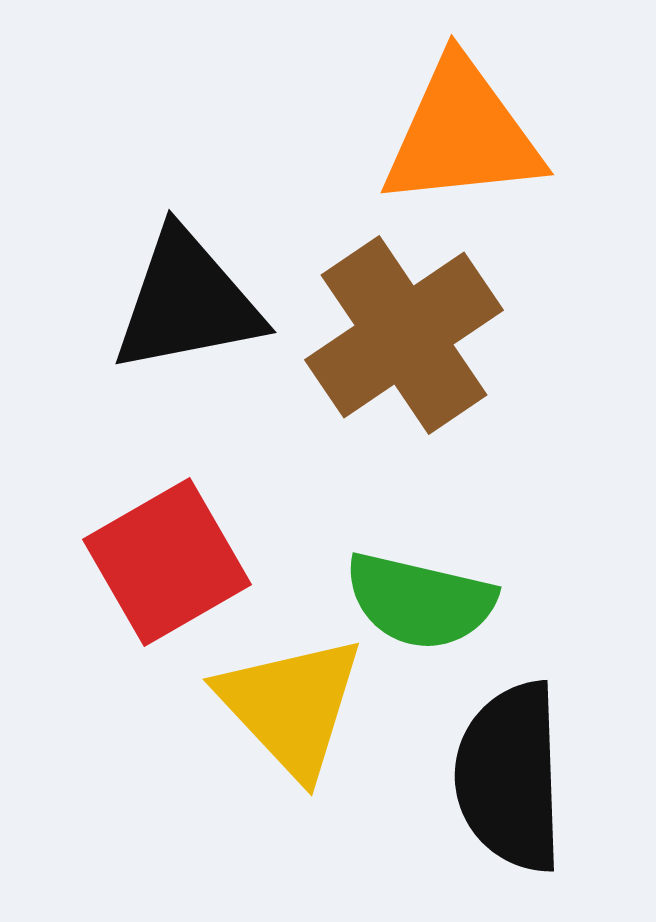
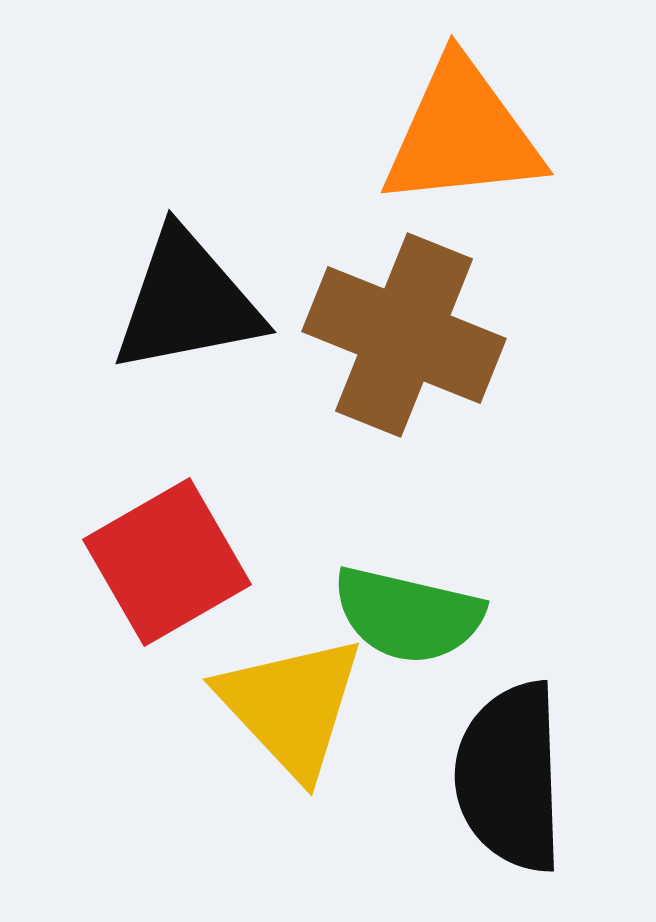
brown cross: rotated 34 degrees counterclockwise
green semicircle: moved 12 px left, 14 px down
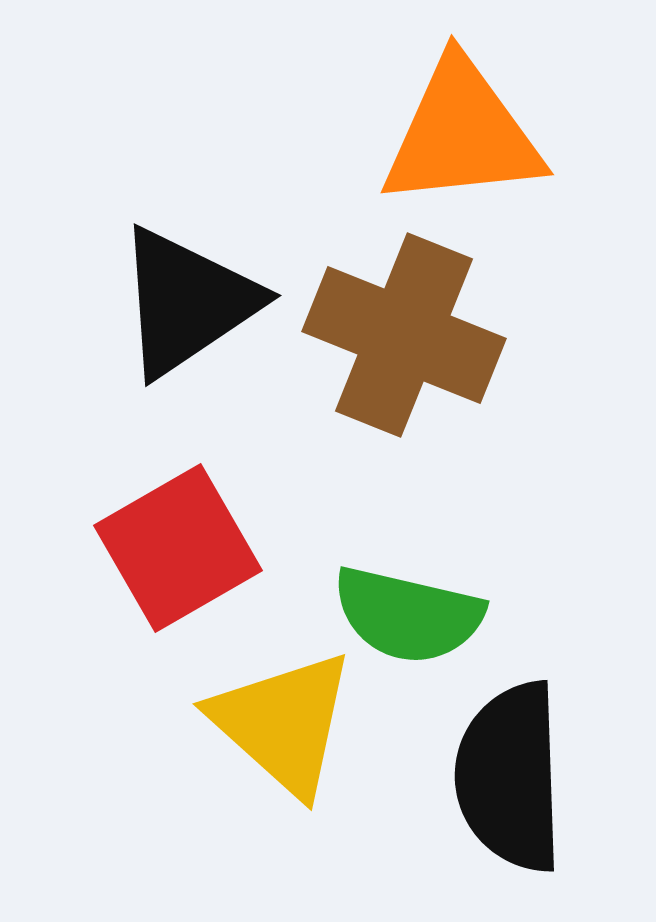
black triangle: rotated 23 degrees counterclockwise
red square: moved 11 px right, 14 px up
yellow triangle: moved 8 px left, 17 px down; rotated 5 degrees counterclockwise
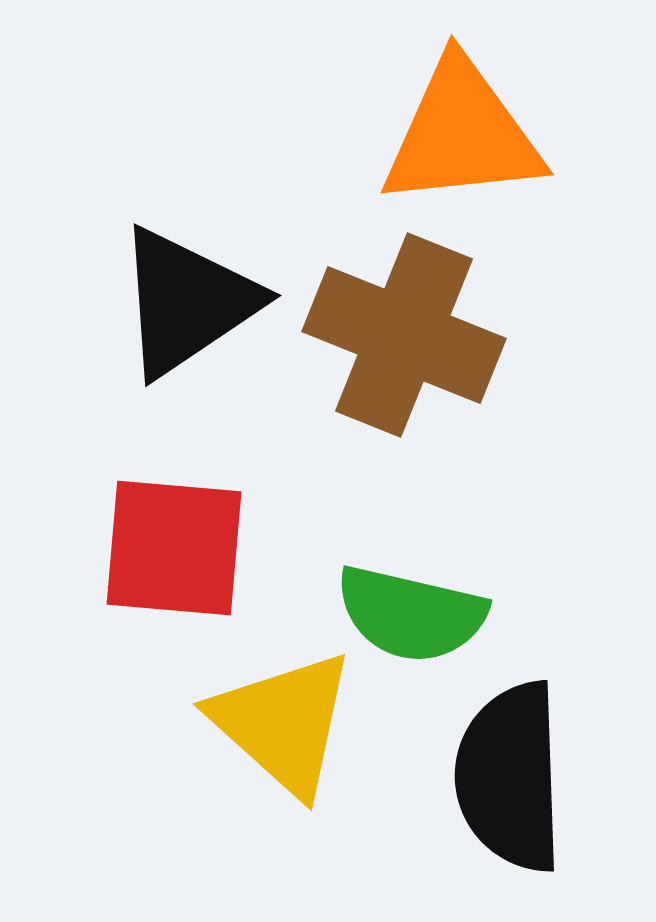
red square: moved 4 px left; rotated 35 degrees clockwise
green semicircle: moved 3 px right, 1 px up
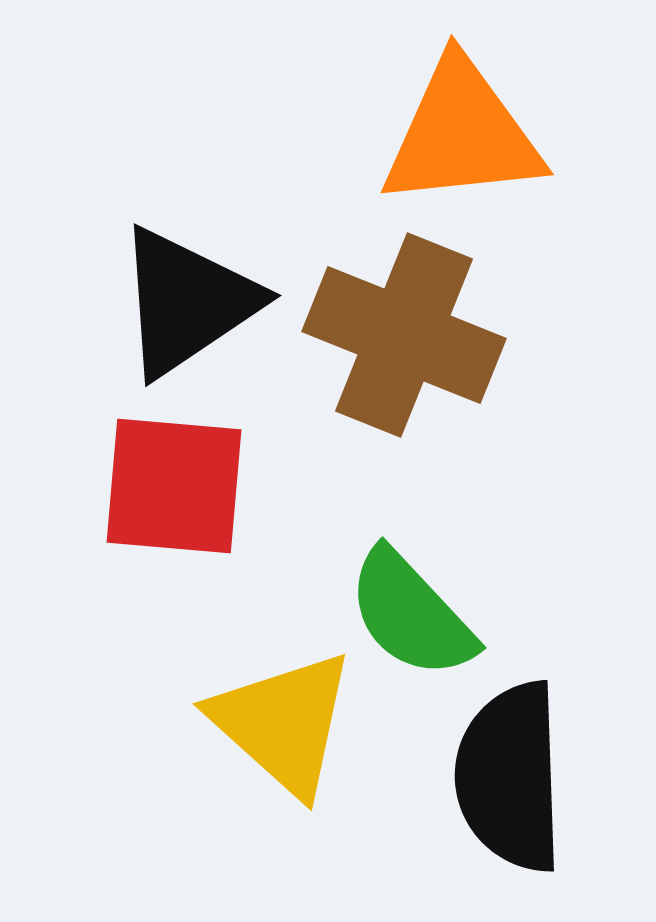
red square: moved 62 px up
green semicircle: rotated 34 degrees clockwise
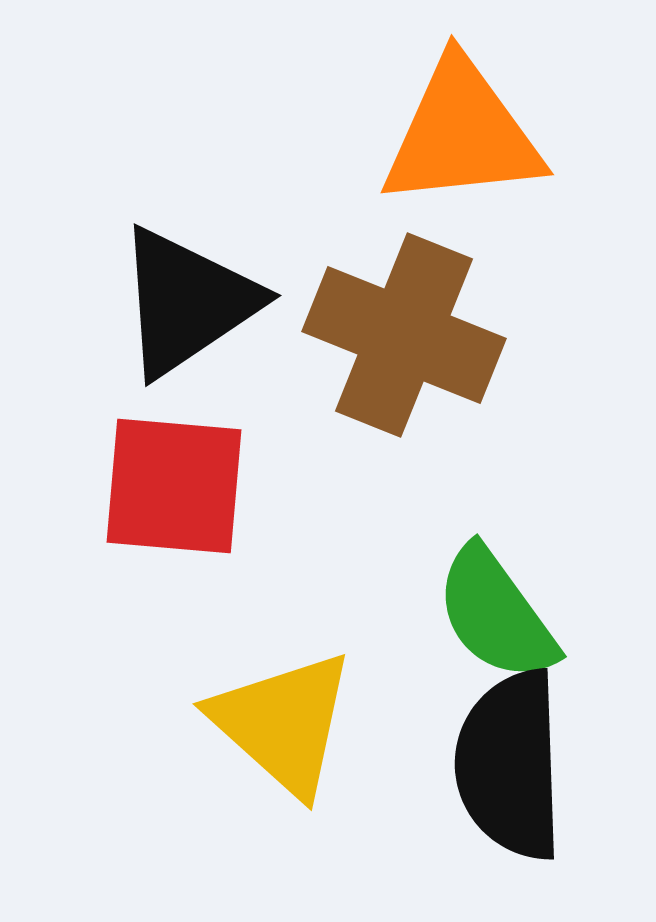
green semicircle: moved 85 px right; rotated 7 degrees clockwise
black semicircle: moved 12 px up
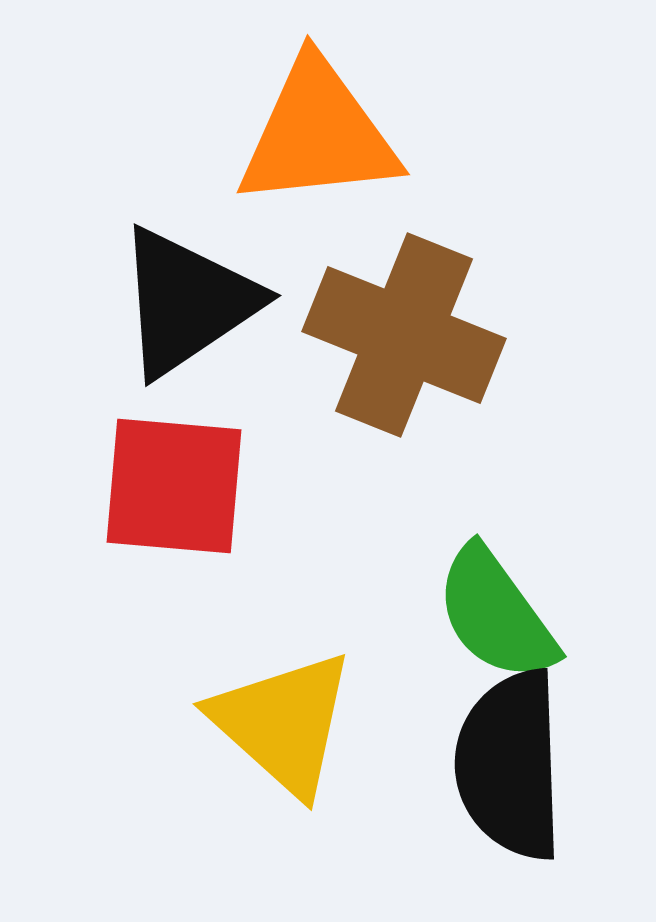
orange triangle: moved 144 px left
